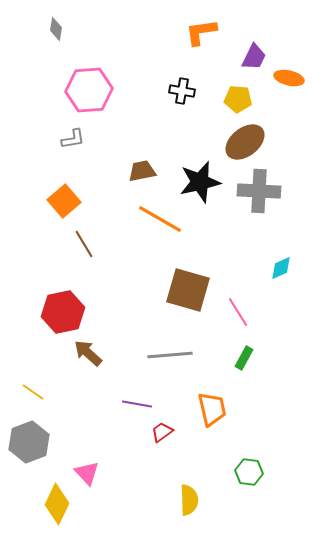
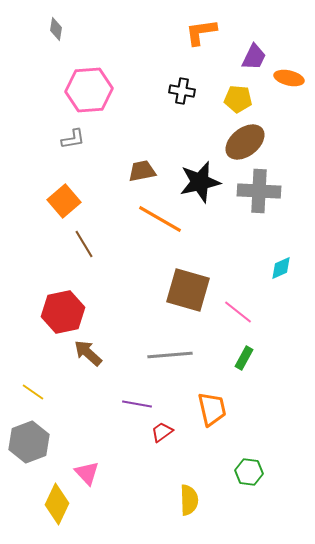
pink line: rotated 20 degrees counterclockwise
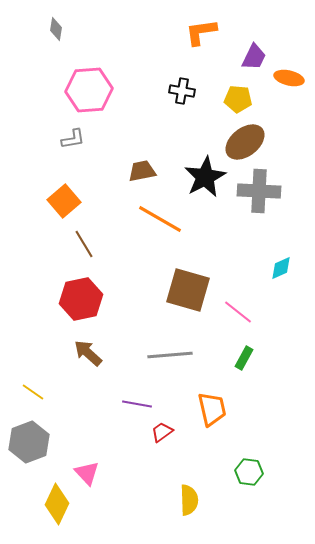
black star: moved 5 px right, 5 px up; rotated 15 degrees counterclockwise
red hexagon: moved 18 px right, 13 px up
